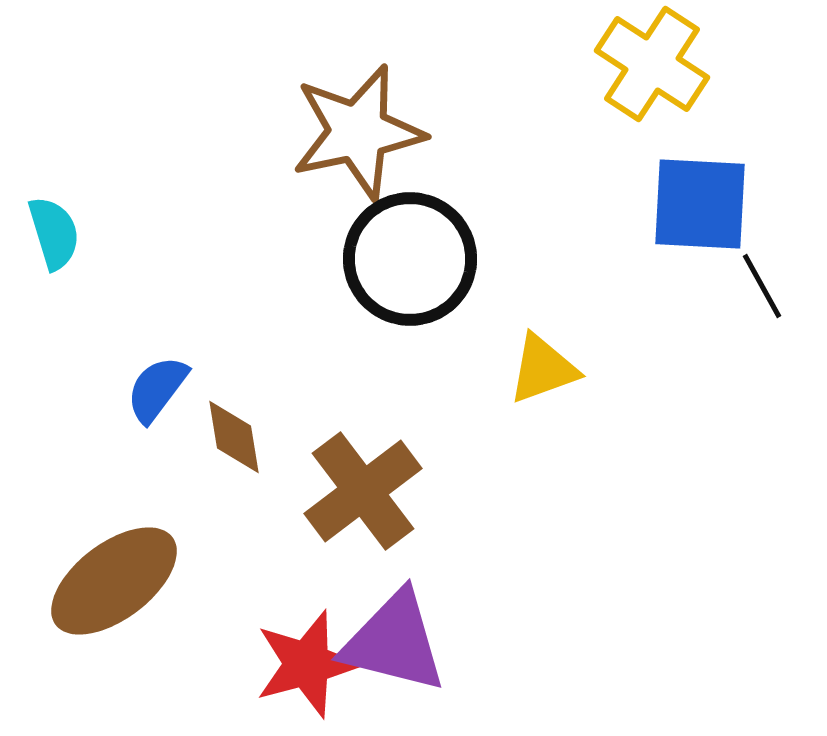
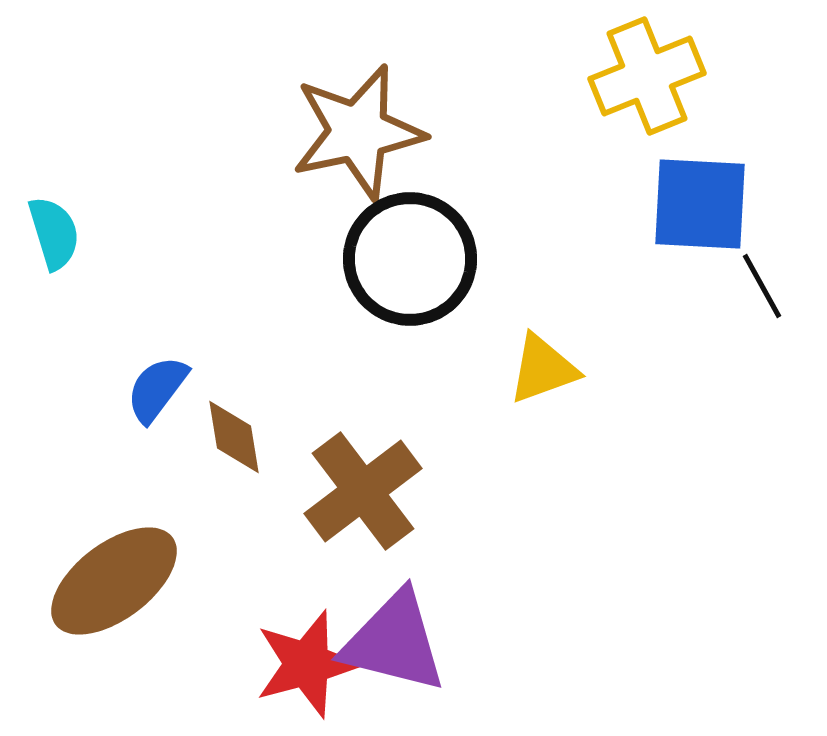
yellow cross: moved 5 px left, 12 px down; rotated 35 degrees clockwise
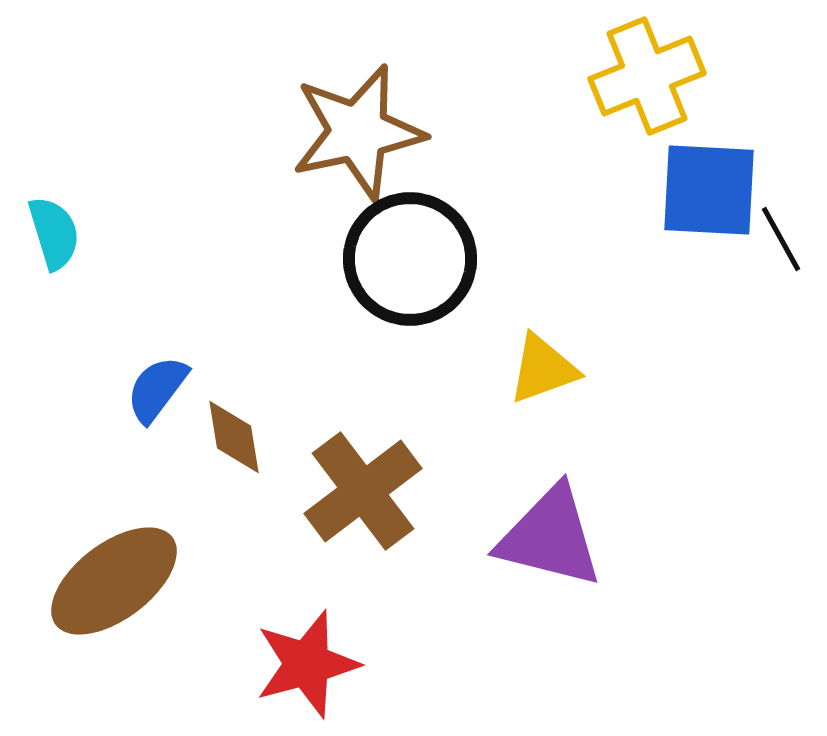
blue square: moved 9 px right, 14 px up
black line: moved 19 px right, 47 px up
purple triangle: moved 156 px right, 105 px up
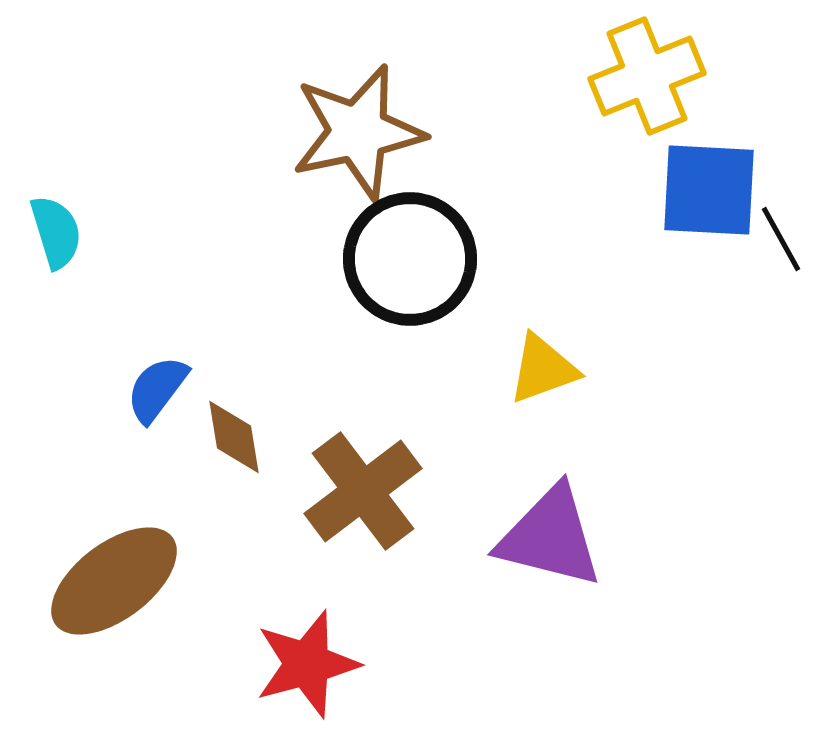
cyan semicircle: moved 2 px right, 1 px up
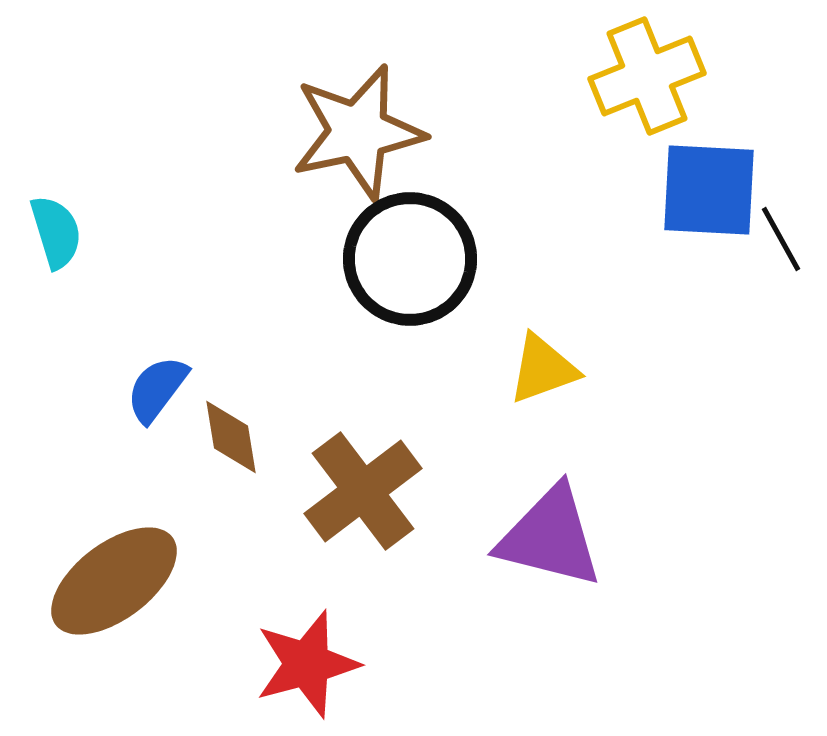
brown diamond: moved 3 px left
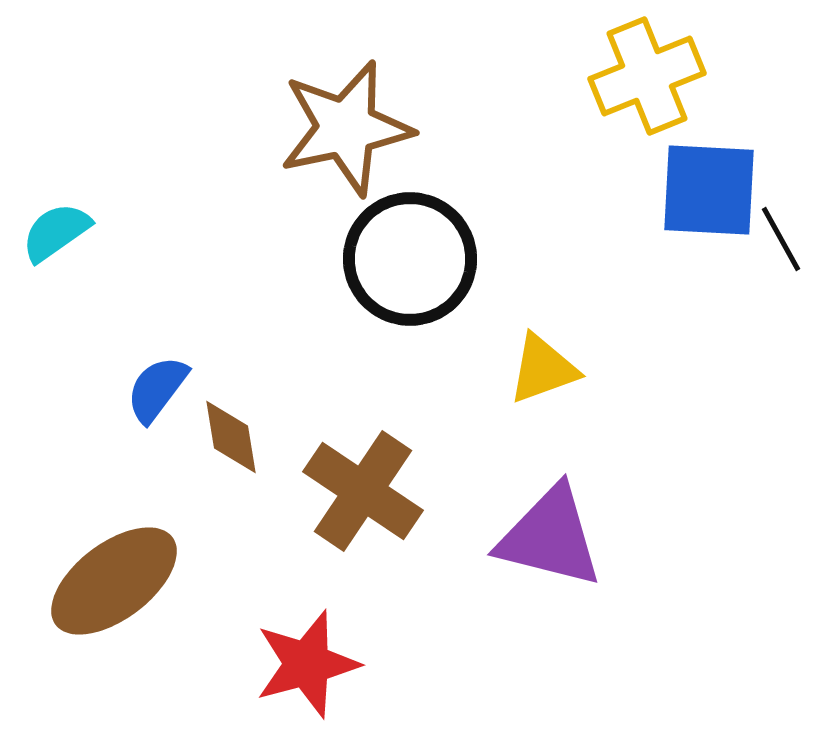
brown star: moved 12 px left, 4 px up
cyan semicircle: rotated 108 degrees counterclockwise
brown cross: rotated 19 degrees counterclockwise
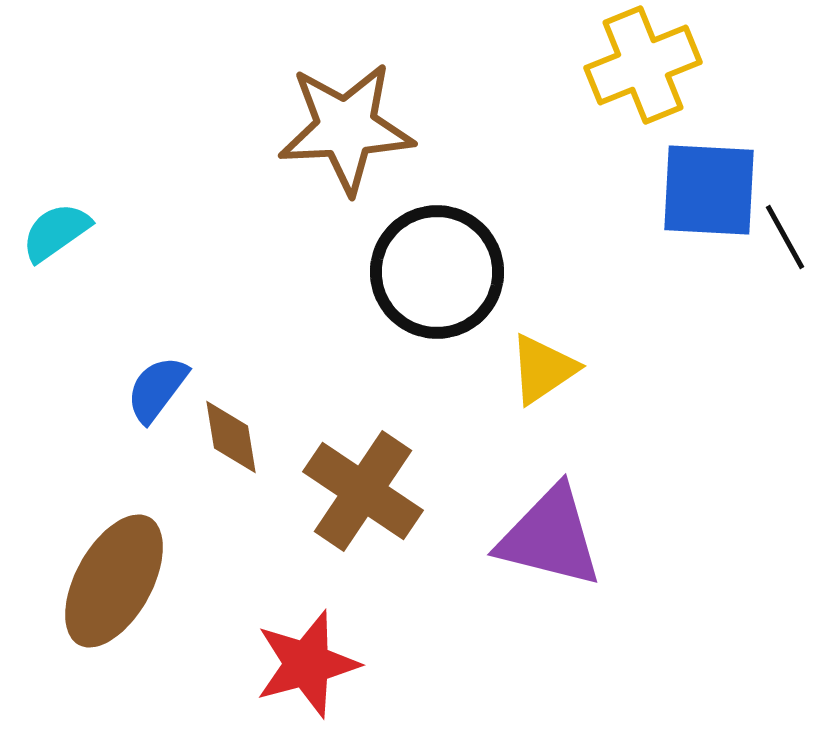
yellow cross: moved 4 px left, 11 px up
brown star: rotated 9 degrees clockwise
black line: moved 4 px right, 2 px up
black circle: moved 27 px right, 13 px down
yellow triangle: rotated 14 degrees counterclockwise
brown ellipse: rotated 24 degrees counterclockwise
